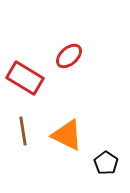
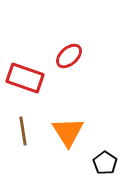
red rectangle: rotated 12 degrees counterclockwise
orange triangle: moved 1 px right, 3 px up; rotated 32 degrees clockwise
black pentagon: moved 1 px left
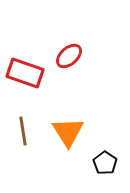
red rectangle: moved 5 px up
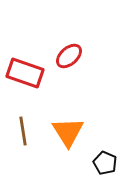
black pentagon: rotated 10 degrees counterclockwise
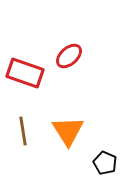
orange triangle: moved 1 px up
